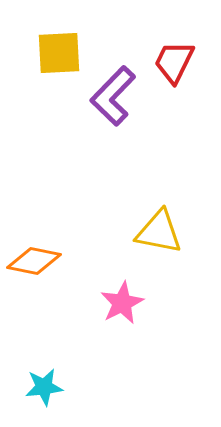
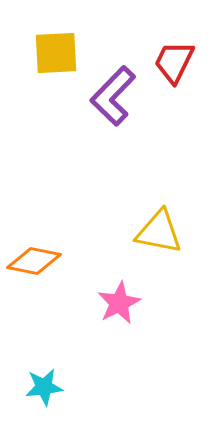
yellow square: moved 3 px left
pink star: moved 3 px left
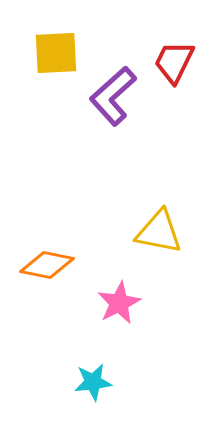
purple L-shape: rotated 4 degrees clockwise
orange diamond: moved 13 px right, 4 px down
cyan star: moved 49 px right, 5 px up
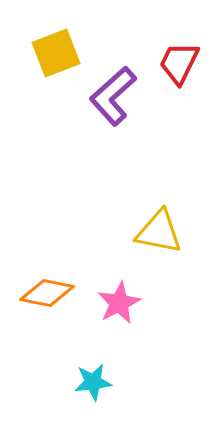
yellow square: rotated 18 degrees counterclockwise
red trapezoid: moved 5 px right, 1 px down
orange diamond: moved 28 px down
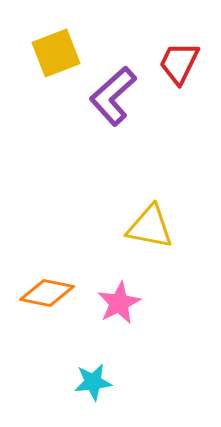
yellow triangle: moved 9 px left, 5 px up
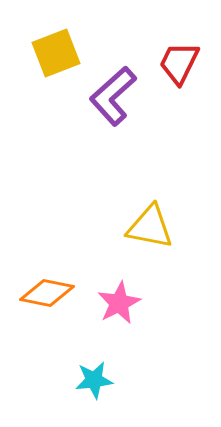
cyan star: moved 1 px right, 2 px up
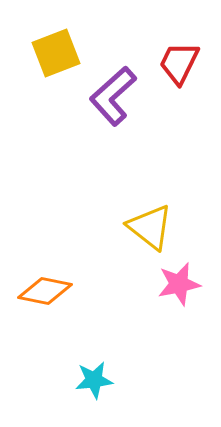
yellow triangle: rotated 27 degrees clockwise
orange diamond: moved 2 px left, 2 px up
pink star: moved 60 px right, 19 px up; rotated 15 degrees clockwise
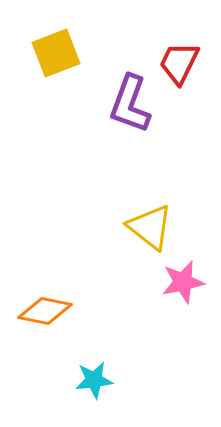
purple L-shape: moved 17 px right, 8 px down; rotated 28 degrees counterclockwise
pink star: moved 4 px right, 2 px up
orange diamond: moved 20 px down
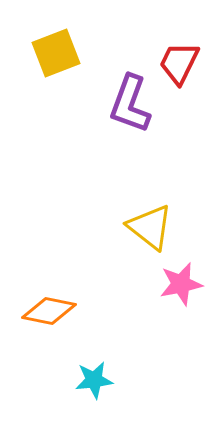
pink star: moved 2 px left, 2 px down
orange diamond: moved 4 px right
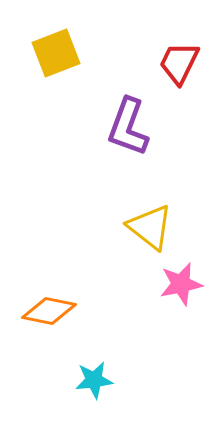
purple L-shape: moved 2 px left, 23 px down
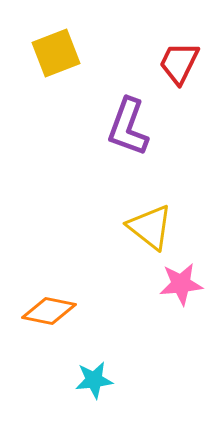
pink star: rotated 6 degrees clockwise
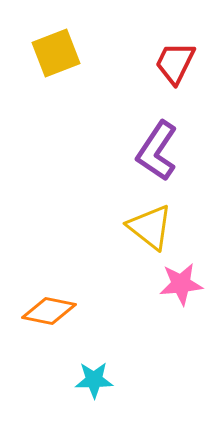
red trapezoid: moved 4 px left
purple L-shape: moved 29 px right, 24 px down; rotated 14 degrees clockwise
cyan star: rotated 6 degrees clockwise
